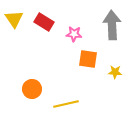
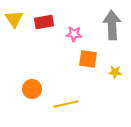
red rectangle: rotated 42 degrees counterclockwise
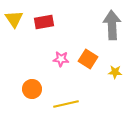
pink star: moved 13 px left, 25 px down
orange square: rotated 24 degrees clockwise
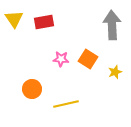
yellow star: rotated 24 degrees counterclockwise
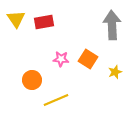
yellow triangle: moved 2 px right
orange circle: moved 9 px up
yellow line: moved 10 px left, 4 px up; rotated 10 degrees counterclockwise
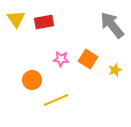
gray arrow: rotated 36 degrees counterclockwise
yellow star: moved 2 px up
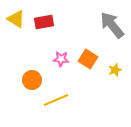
yellow triangle: rotated 24 degrees counterclockwise
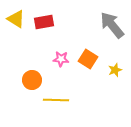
yellow line: rotated 25 degrees clockwise
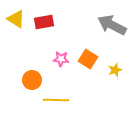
gray arrow: rotated 24 degrees counterclockwise
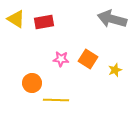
gray arrow: moved 6 px up; rotated 12 degrees counterclockwise
orange circle: moved 3 px down
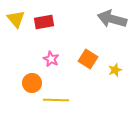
yellow triangle: rotated 18 degrees clockwise
pink star: moved 10 px left; rotated 21 degrees clockwise
